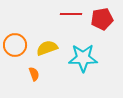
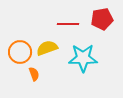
red line: moved 3 px left, 10 px down
orange circle: moved 5 px right, 7 px down
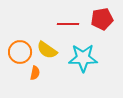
yellow semicircle: moved 2 px down; rotated 125 degrees counterclockwise
orange semicircle: moved 1 px right, 1 px up; rotated 32 degrees clockwise
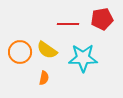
orange semicircle: moved 9 px right, 5 px down
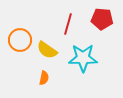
red pentagon: rotated 15 degrees clockwise
red line: rotated 75 degrees counterclockwise
orange circle: moved 12 px up
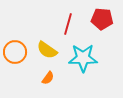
orange circle: moved 5 px left, 12 px down
orange semicircle: moved 4 px right; rotated 24 degrees clockwise
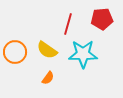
red pentagon: rotated 10 degrees counterclockwise
cyan star: moved 4 px up
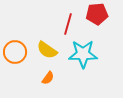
red pentagon: moved 5 px left, 5 px up
